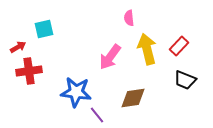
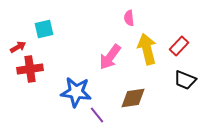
red cross: moved 1 px right, 2 px up
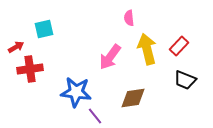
red arrow: moved 2 px left
purple line: moved 2 px left, 1 px down
